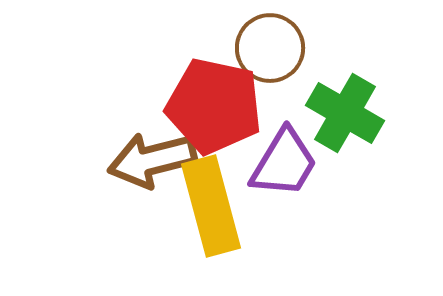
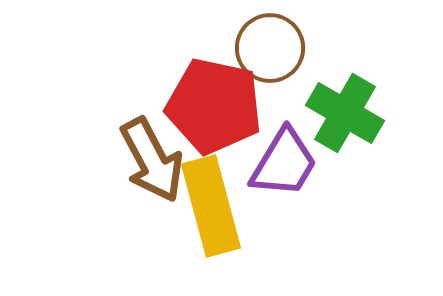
brown arrow: rotated 104 degrees counterclockwise
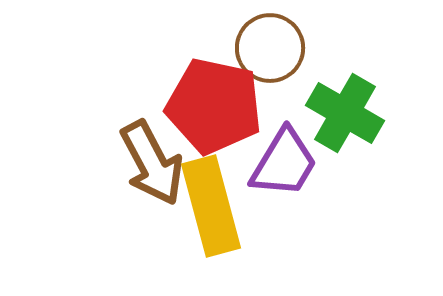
brown arrow: moved 3 px down
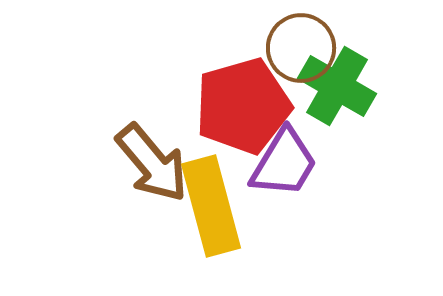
brown circle: moved 31 px right
red pentagon: moved 29 px right; rotated 28 degrees counterclockwise
green cross: moved 8 px left, 27 px up
brown arrow: rotated 12 degrees counterclockwise
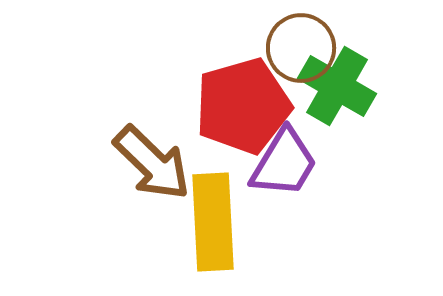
brown arrow: rotated 6 degrees counterclockwise
yellow rectangle: moved 2 px right, 16 px down; rotated 12 degrees clockwise
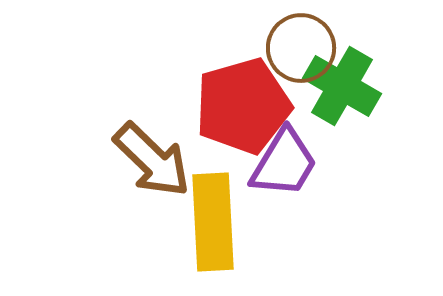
green cross: moved 5 px right
brown arrow: moved 3 px up
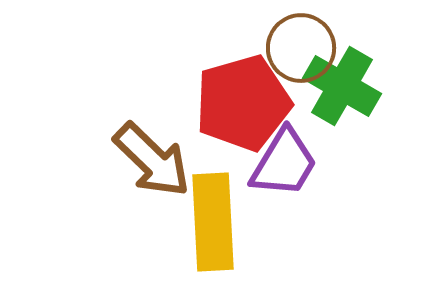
red pentagon: moved 3 px up
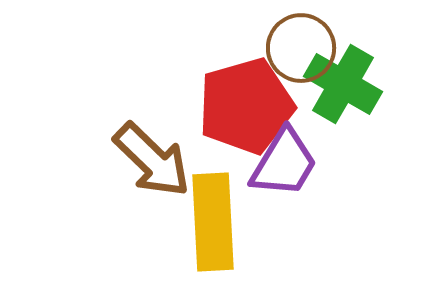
green cross: moved 1 px right, 2 px up
red pentagon: moved 3 px right, 3 px down
